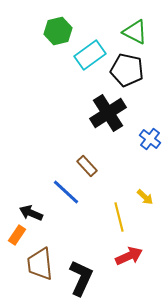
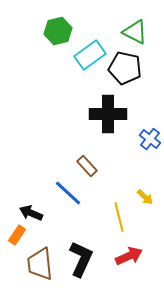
black pentagon: moved 2 px left, 2 px up
black cross: moved 1 px down; rotated 33 degrees clockwise
blue line: moved 2 px right, 1 px down
black L-shape: moved 19 px up
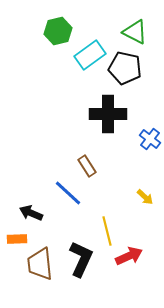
brown rectangle: rotated 10 degrees clockwise
yellow line: moved 12 px left, 14 px down
orange rectangle: moved 4 px down; rotated 54 degrees clockwise
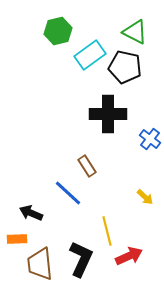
black pentagon: moved 1 px up
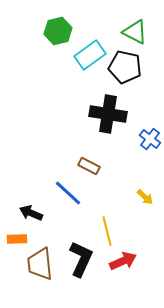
black cross: rotated 9 degrees clockwise
brown rectangle: moved 2 px right; rotated 30 degrees counterclockwise
red arrow: moved 6 px left, 5 px down
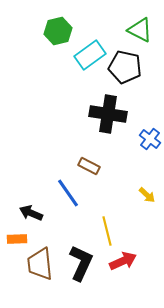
green triangle: moved 5 px right, 2 px up
blue line: rotated 12 degrees clockwise
yellow arrow: moved 2 px right, 2 px up
black L-shape: moved 4 px down
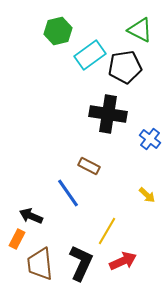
black pentagon: rotated 20 degrees counterclockwise
black arrow: moved 3 px down
yellow line: rotated 44 degrees clockwise
orange rectangle: rotated 60 degrees counterclockwise
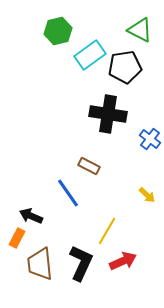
orange rectangle: moved 1 px up
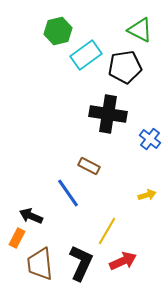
cyan rectangle: moved 4 px left
yellow arrow: rotated 60 degrees counterclockwise
